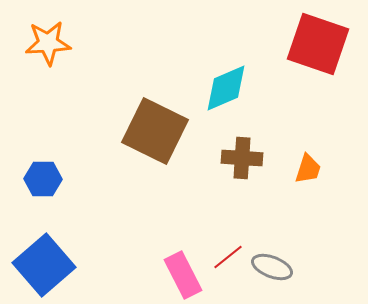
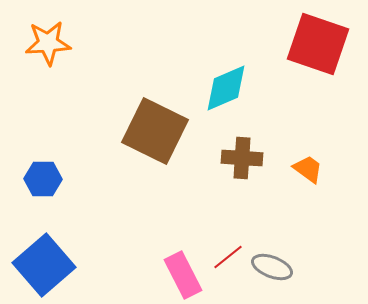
orange trapezoid: rotated 72 degrees counterclockwise
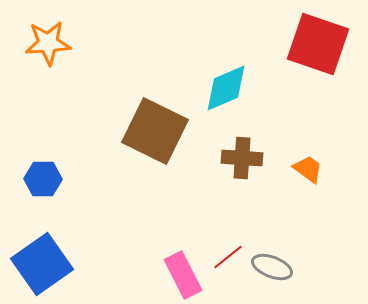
blue square: moved 2 px left, 1 px up; rotated 6 degrees clockwise
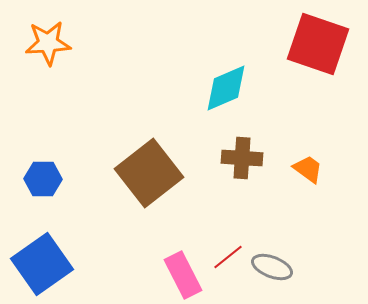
brown square: moved 6 px left, 42 px down; rotated 26 degrees clockwise
